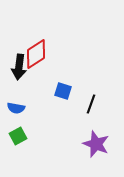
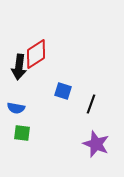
green square: moved 4 px right, 3 px up; rotated 36 degrees clockwise
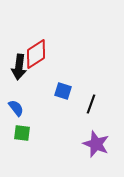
blue semicircle: rotated 138 degrees counterclockwise
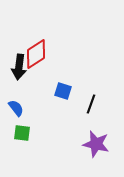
purple star: rotated 8 degrees counterclockwise
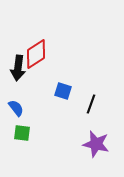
black arrow: moved 1 px left, 1 px down
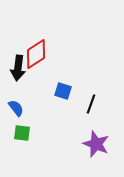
purple star: rotated 8 degrees clockwise
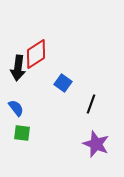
blue square: moved 8 px up; rotated 18 degrees clockwise
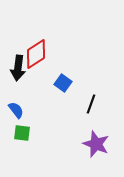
blue semicircle: moved 2 px down
